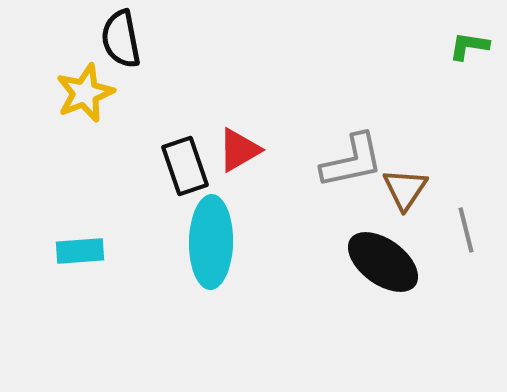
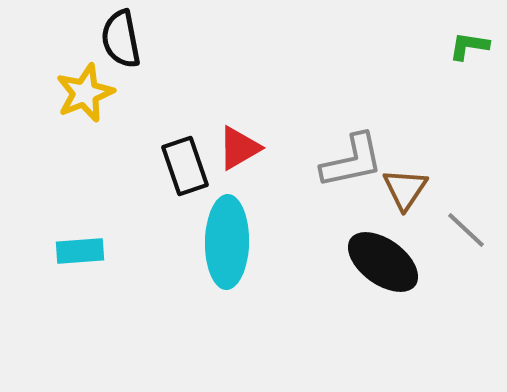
red triangle: moved 2 px up
gray line: rotated 33 degrees counterclockwise
cyan ellipse: moved 16 px right
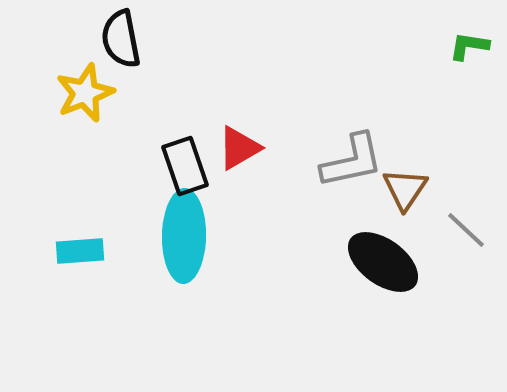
cyan ellipse: moved 43 px left, 6 px up
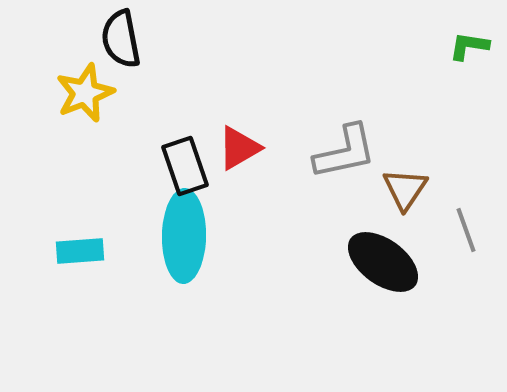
gray L-shape: moved 7 px left, 9 px up
gray line: rotated 27 degrees clockwise
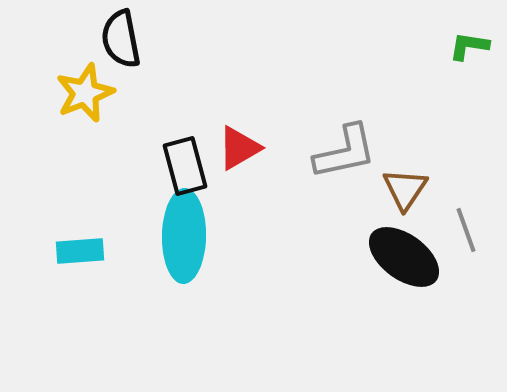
black rectangle: rotated 4 degrees clockwise
black ellipse: moved 21 px right, 5 px up
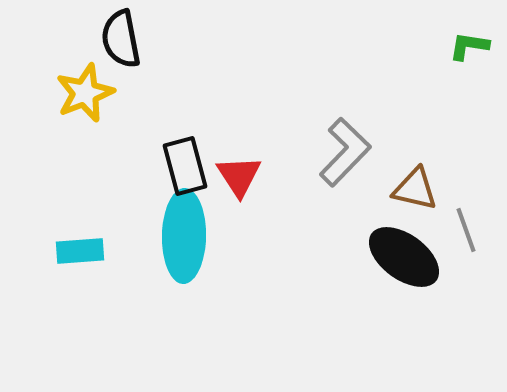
red triangle: moved 28 px down; rotated 33 degrees counterclockwise
gray L-shape: rotated 34 degrees counterclockwise
brown triangle: moved 10 px right; rotated 51 degrees counterclockwise
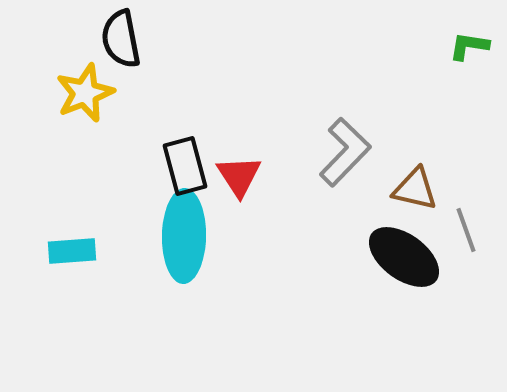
cyan rectangle: moved 8 px left
